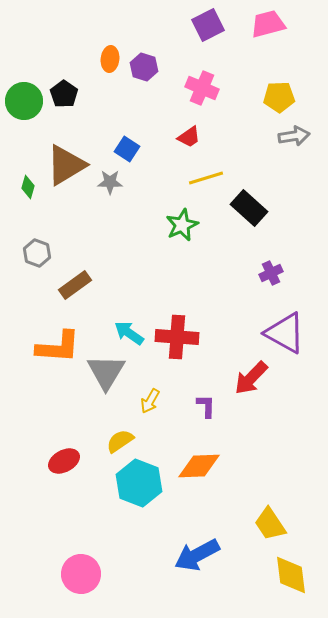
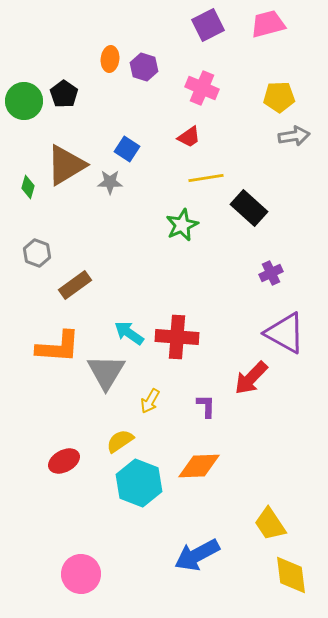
yellow line: rotated 8 degrees clockwise
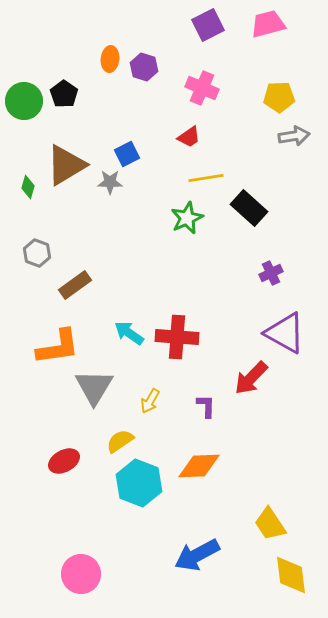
blue square: moved 5 px down; rotated 30 degrees clockwise
green star: moved 5 px right, 7 px up
orange L-shape: rotated 12 degrees counterclockwise
gray triangle: moved 12 px left, 15 px down
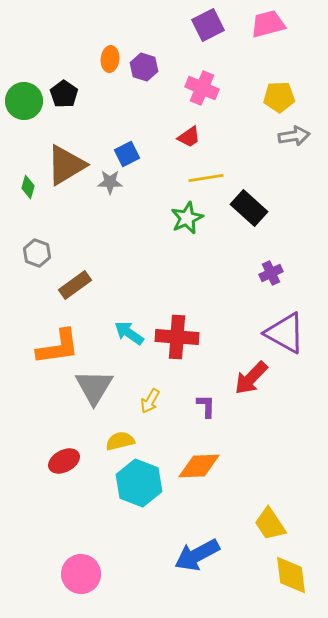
yellow semicircle: rotated 20 degrees clockwise
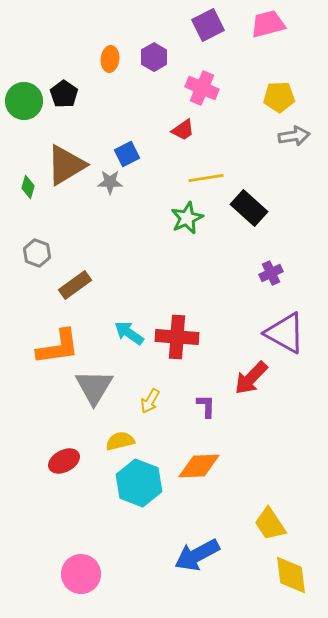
purple hexagon: moved 10 px right, 10 px up; rotated 12 degrees clockwise
red trapezoid: moved 6 px left, 7 px up
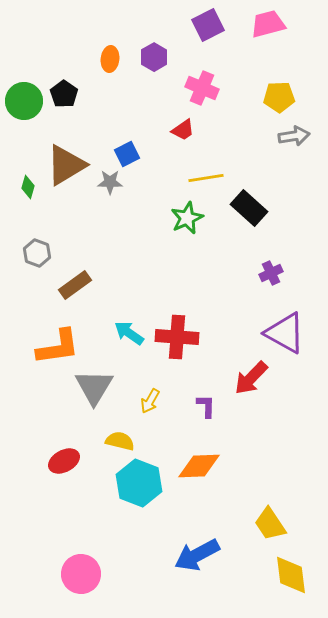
yellow semicircle: rotated 28 degrees clockwise
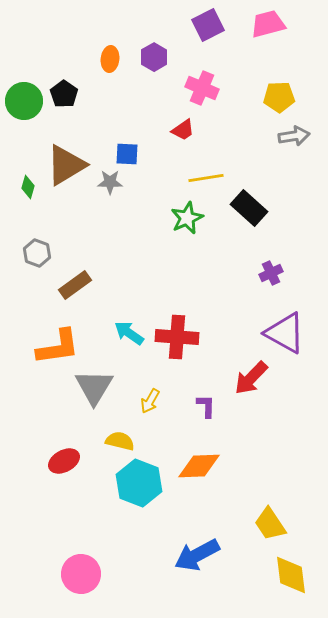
blue square: rotated 30 degrees clockwise
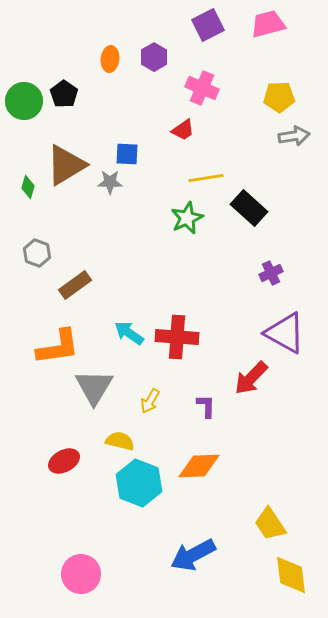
blue arrow: moved 4 px left
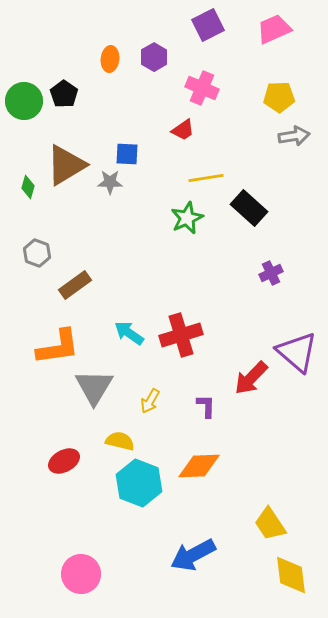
pink trapezoid: moved 6 px right, 5 px down; rotated 9 degrees counterclockwise
purple triangle: moved 12 px right, 19 px down; rotated 12 degrees clockwise
red cross: moved 4 px right, 2 px up; rotated 21 degrees counterclockwise
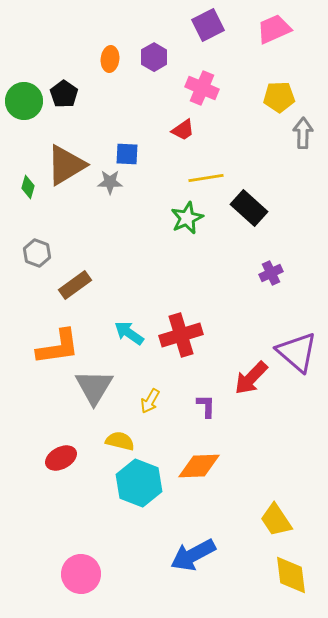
gray arrow: moved 9 px right, 3 px up; rotated 80 degrees counterclockwise
red ellipse: moved 3 px left, 3 px up
yellow trapezoid: moved 6 px right, 4 px up
